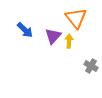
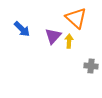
orange triangle: rotated 10 degrees counterclockwise
blue arrow: moved 3 px left, 1 px up
gray cross: rotated 24 degrees counterclockwise
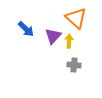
blue arrow: moved 4 px right
gray cross: moved 17 px left, 1 px up
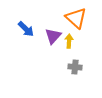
gray cross: moved 1 px right, 2 px down
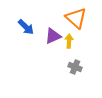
blue arrow: moved 2 px up
purple triangle: rotated 24 degrees clockwise
gray cross: rotated 16 degrees clockwise
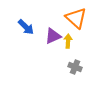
yellow arrow: moved 1 px left
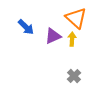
yellow arrow: moved 4 px right, 2 px up
gray cross: moved 1 px left, 9 px down; rotated 24 degrees clockwise
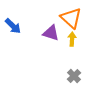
orange triangle: moved 5 px left
blue arrow: moved 13 px left, 1 px up
purple triangle: moved 2 px left, 3 px up; rotated 42 degrees clockwise
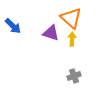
gray cross: rotated 24 degrees clockwise
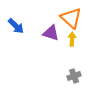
blue arrow: moved 3 px right
